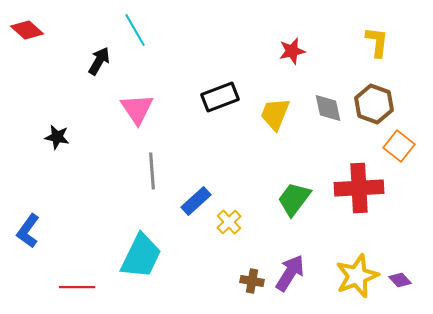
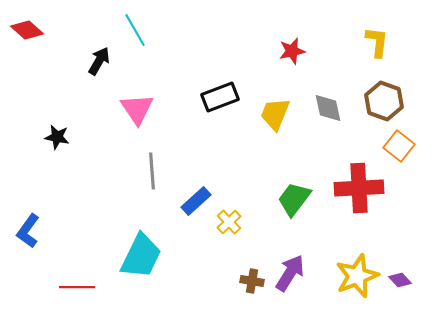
brown hexagon: moved 10 px right, 3 px up
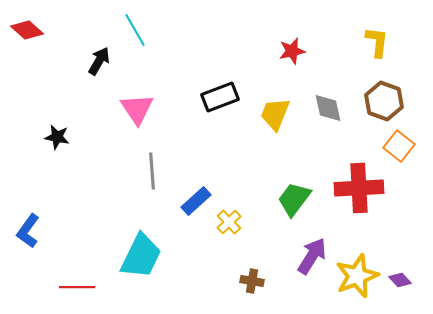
purple arrow: moved 22 px right, 17 px up
